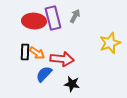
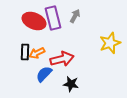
red ellipse: rotated 20 degrees clockwise
orange arrow: rotated 119 degrees clockwise
red arrow: rotated 20 degrees counterclockwise
black star: moved 1 px left
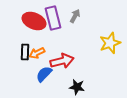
red arrow: moved 2 px down
black star: moved 6 px right, 3 px down
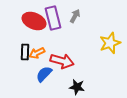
red arrow: rotated 30 degrees clockwise
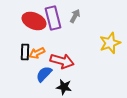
black star: moved 13 px left
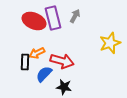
black rectangle: moved 10 px down
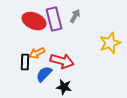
purple rectangle: moved 1 px right, 1 px down
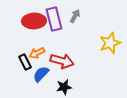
red ellipse: rotated 25 degrees counterclockwise
black rectangle: rotated 28 degrees counterclockwise
blue semicircle: moved 3 px left
black star: rotated 21 degrees counterclockwise
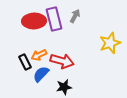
orange arrow: moved 2 px right, 2 px down
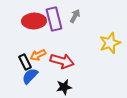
orange arrow: moved 1 px left
blue semicircle: moved 11 px left, 2 px down
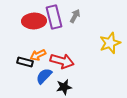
purple rectangle: moved 2 px up
black rectangle: rotated 49 degrees counterclockwise
blue semicircle: moved 14 px right
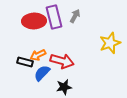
blue semicircle: moved 2 px left, 3 px up
